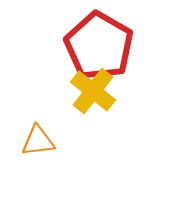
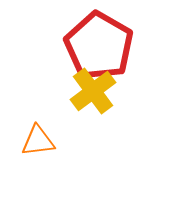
yellow cross: rotated 15 degrees clockwise
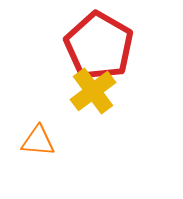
orange triangle: rotated 12 degrees clockwise
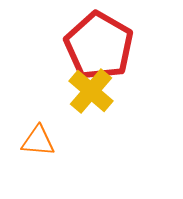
yellow cross: moved 2 px left; rotated 12 degrees counterclockwise
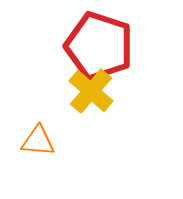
red pentagon: rotated 12 degrees counterclockwise
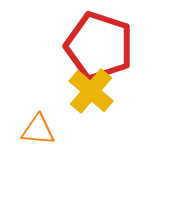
orange triangle: moved 11 px up
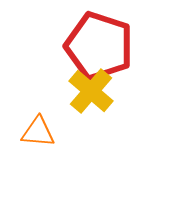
orange triangle: moved 2 px down
